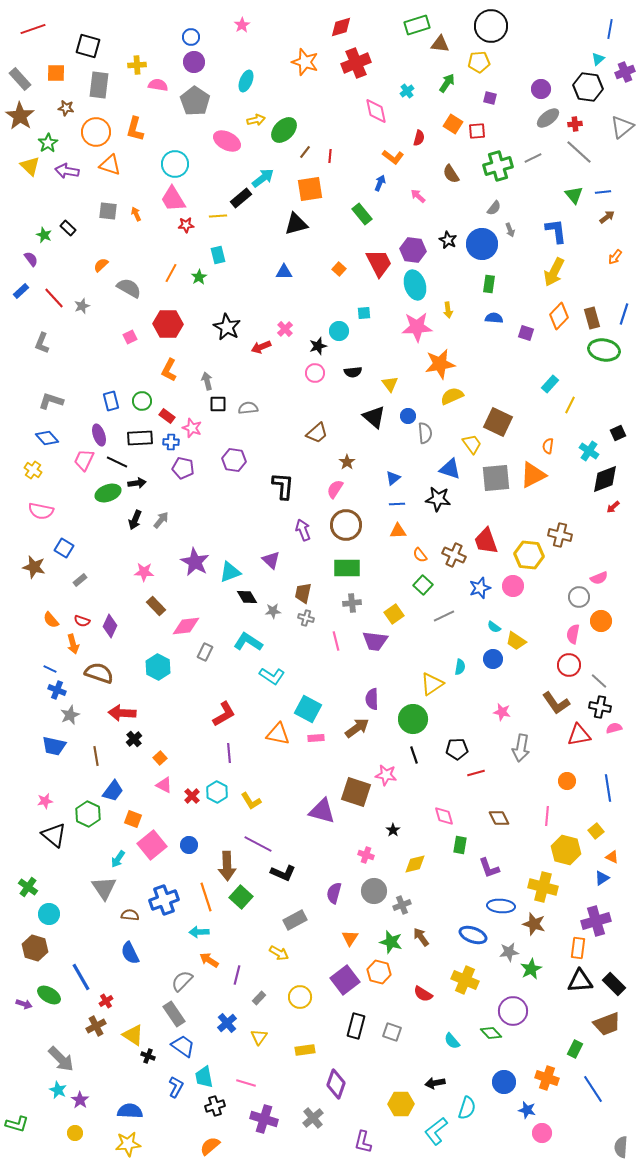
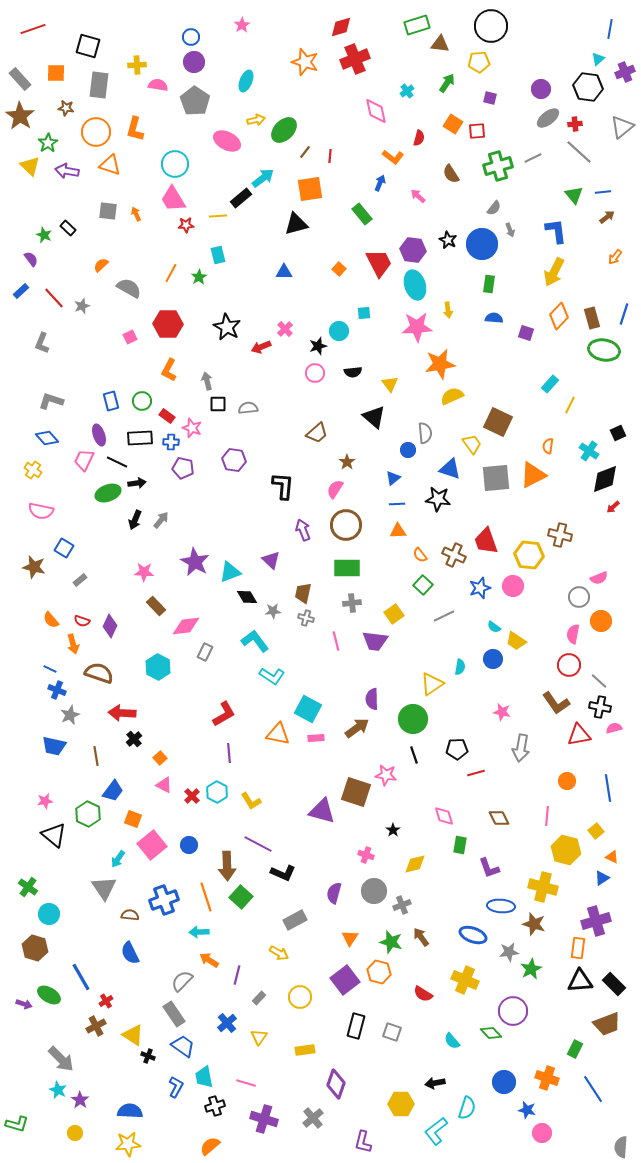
red cross at (356, 63): moved 1 px left, 4 px up
blue circle at (408, 416): moved 34 px down
cyan L-shape at (248, 642): moved 7 px right, 1 px up; rotated 20 degrees clockwise
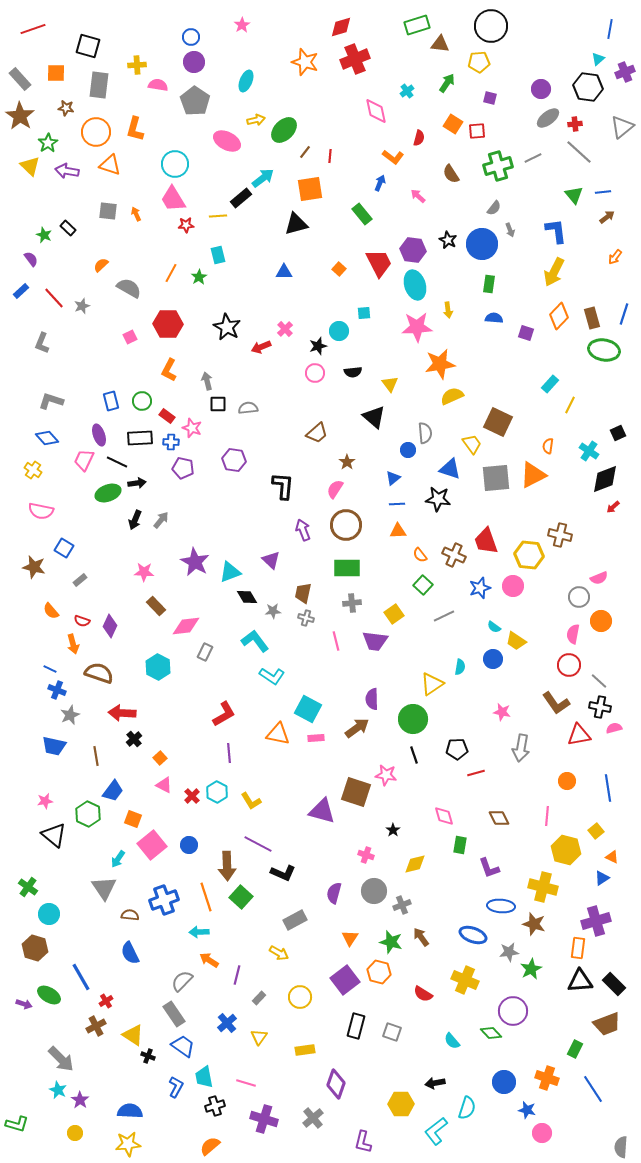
orange semicircle at (51, 620): moved 9 px up
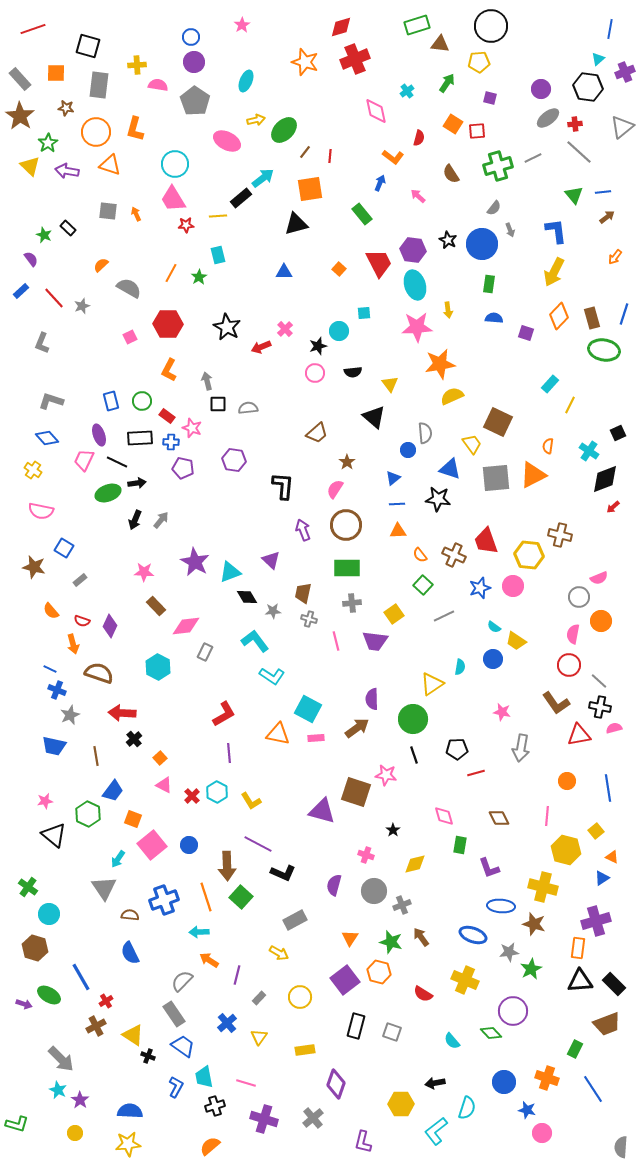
gray cross at (306, 618): moved 3 px right, 1 px down
purple semicircle at (334, 893): moved 8 px up
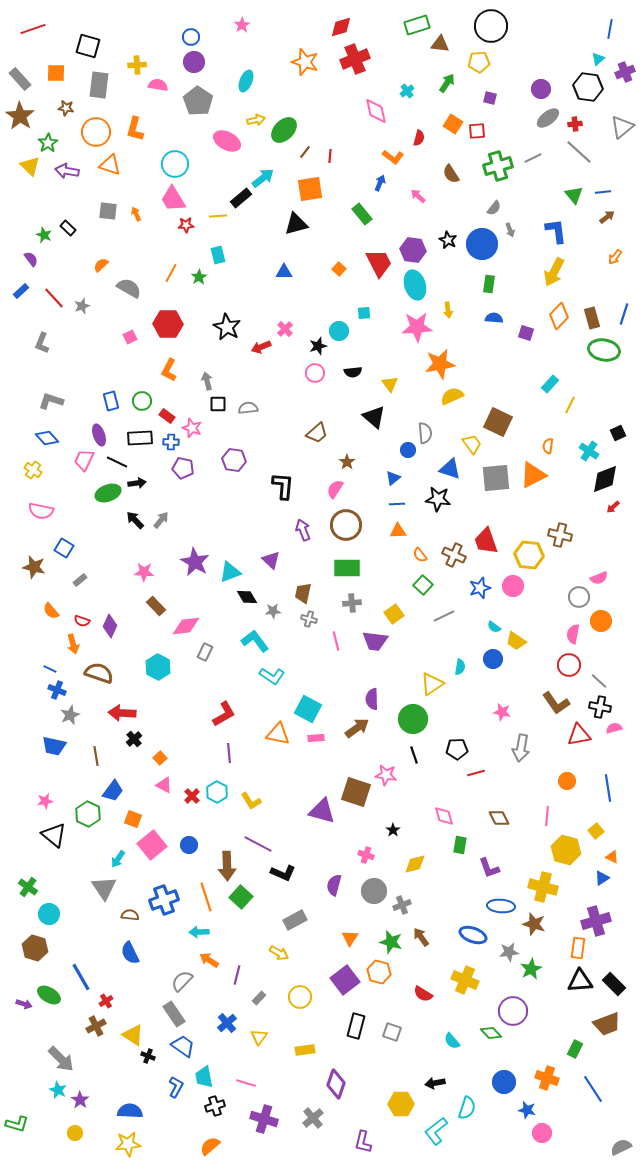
gray pentagon at (195, 101): moved 3 px right
black arrow at (135, 520): rotated 114 degrees clockwise
gray semicircle at (621, 1147): rotated 60 degrees clockwise
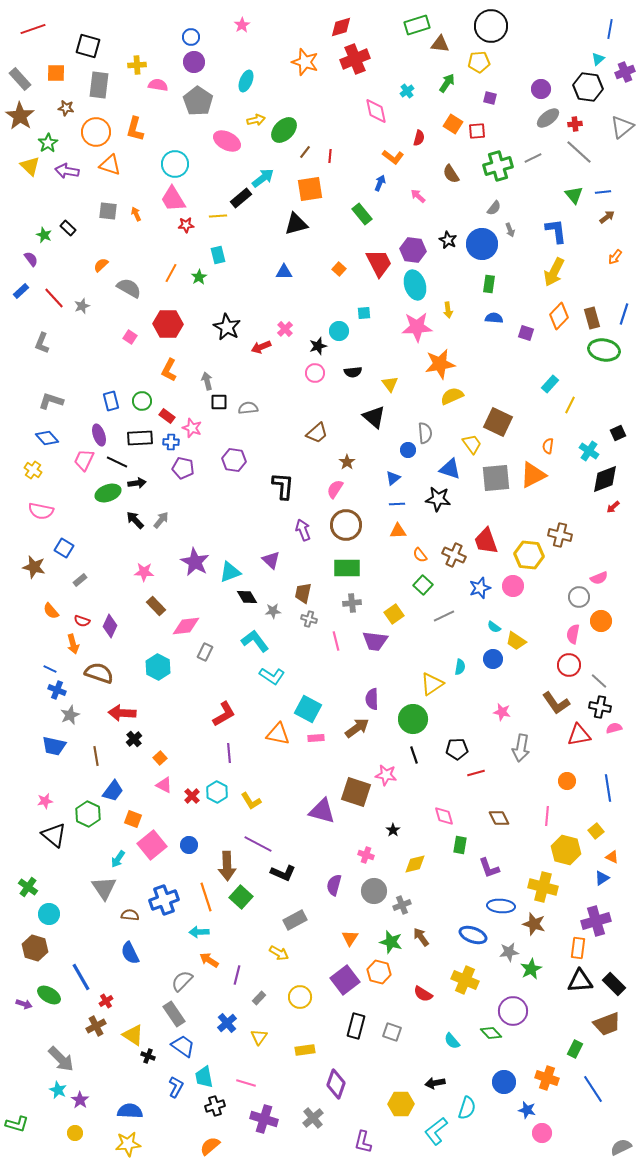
pink square at (130, 337): rotated 32 degrees counterclockwise
black square at (218, 404): moved 1 px right, 2 px up
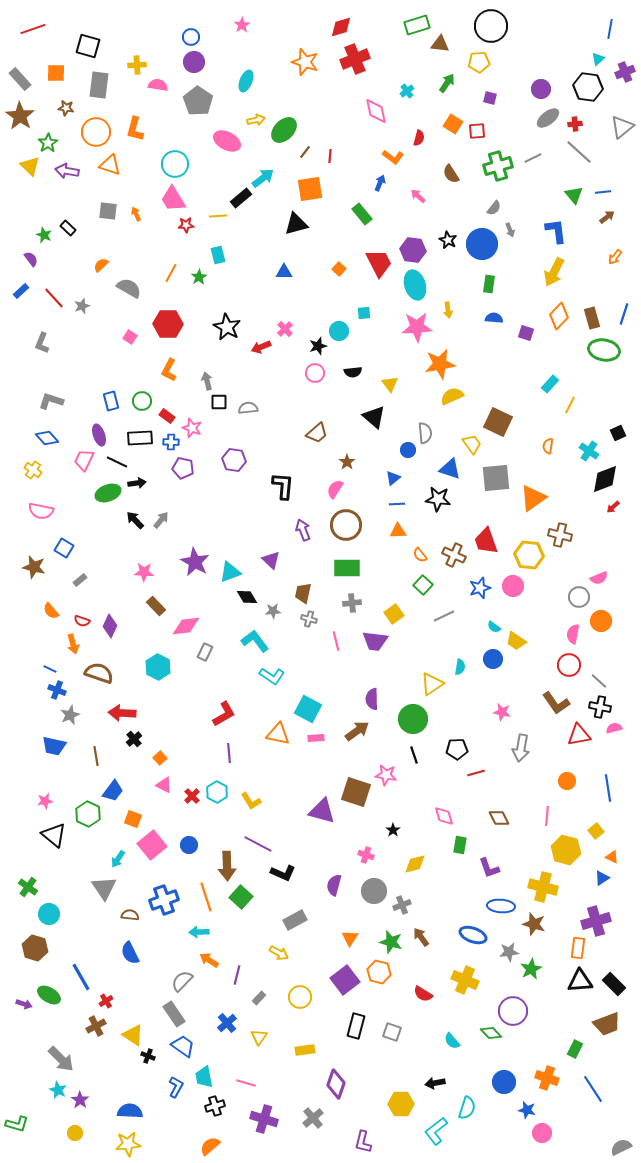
orange triangle at (533, 475): moved 23 px down; rotated 8 degrees counterclockwise
brown arrow at (357, 728): moved 3 px down
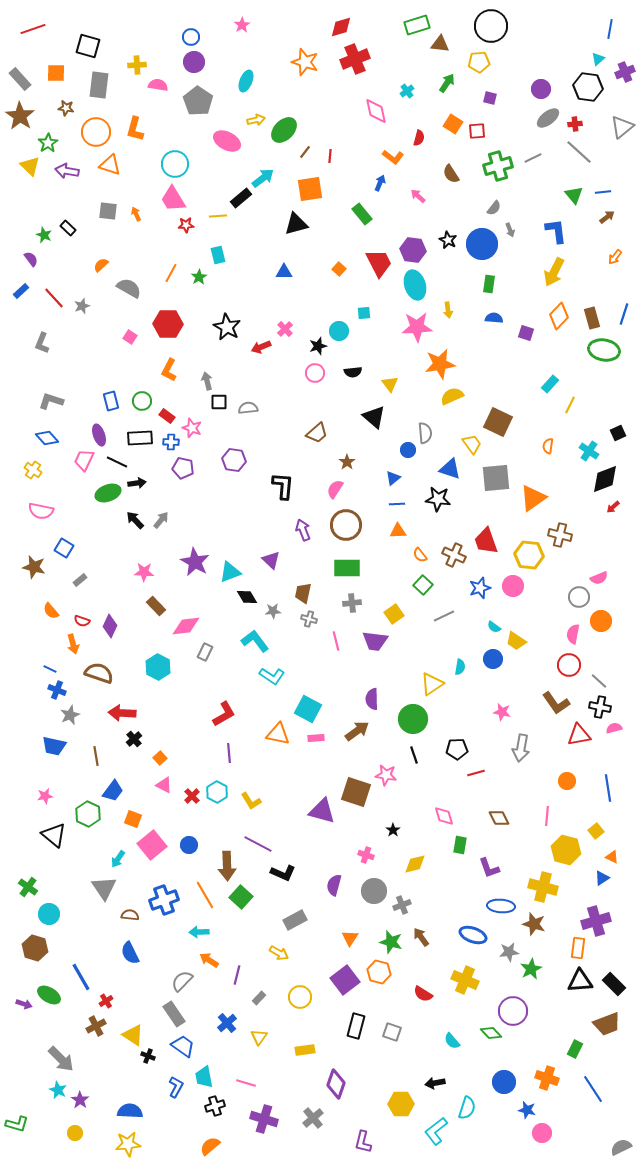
pink star at (45, 801): moved 5 px up
orange line at (206, 897): moved 1 px left, 2 px up; rotated 12 degrees counterclockwise
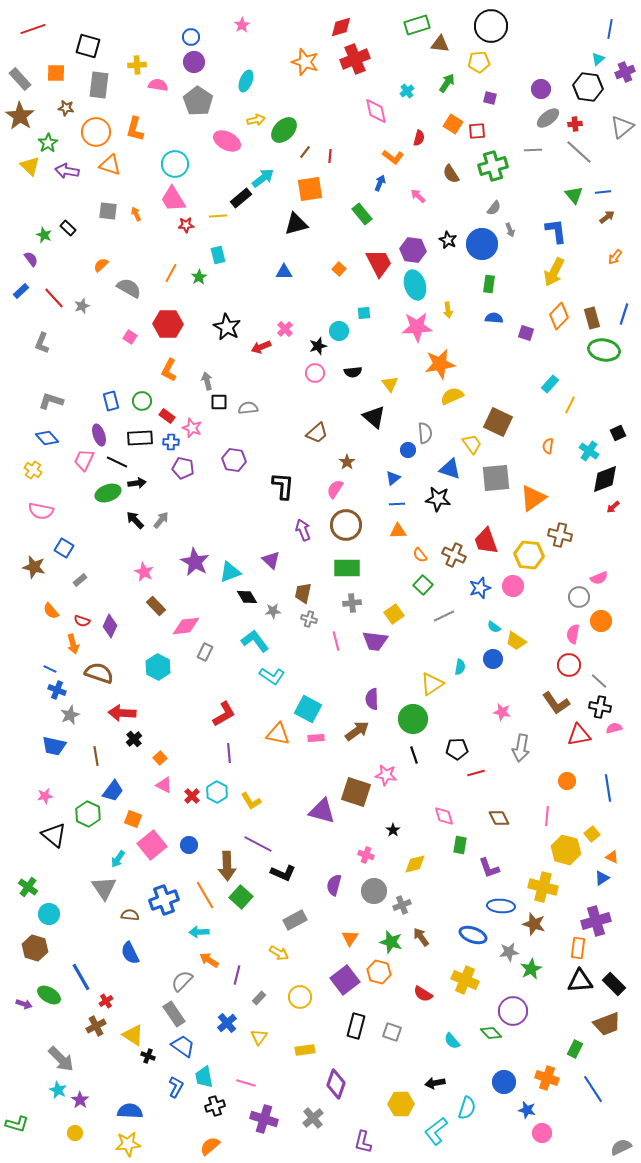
gray line at (533, 158): moved 8 px up; rotated 24 degrees clockwise
green cross at (498, 166): moved 5 px left
pink star at (144, 572): rotated 24 degrees clockwise
yellow square at (596, 831): moved 4 px left, 3 px down
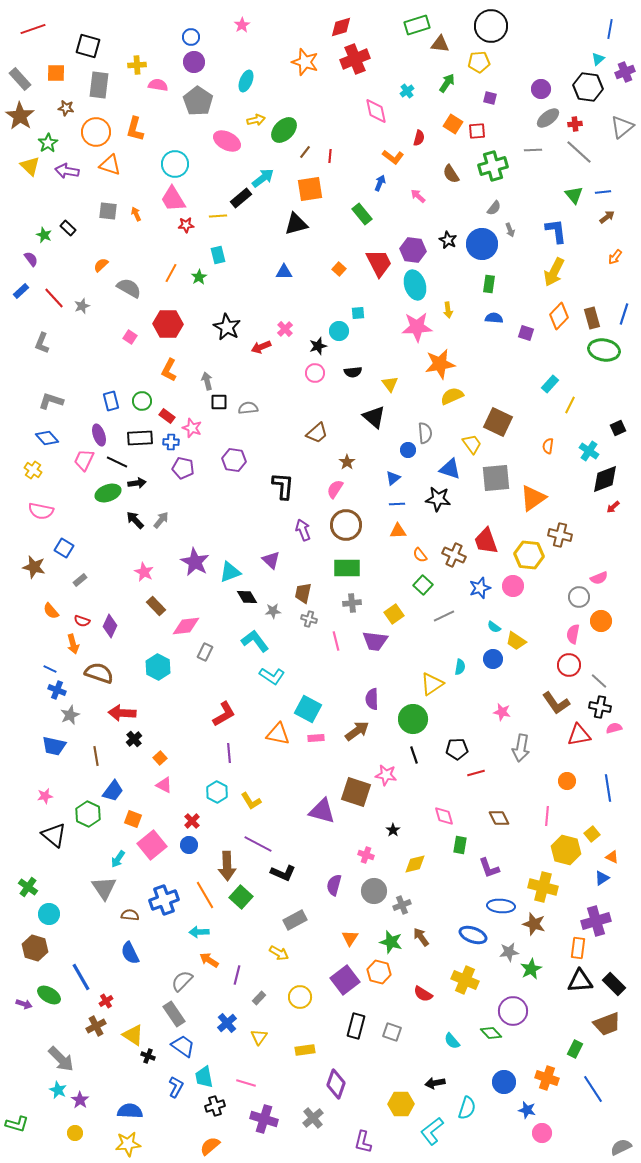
cyan square at (364, 313): moved 6 px left
black square at (618, 433): moved 5 px up
red cross at (192, 796): moved 25 px down
cyan L-shape at (436, 1131): moved 4 px left
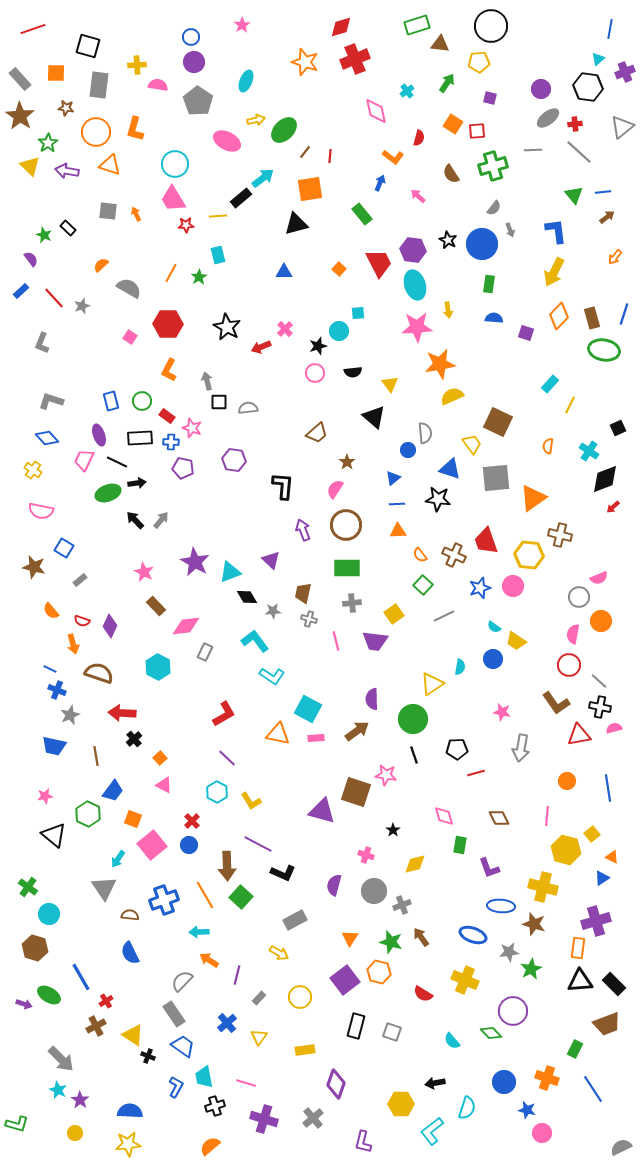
purple line at (229, 753): moved 2 px left, 5 px down; rotated 42 degrees counterclockwise
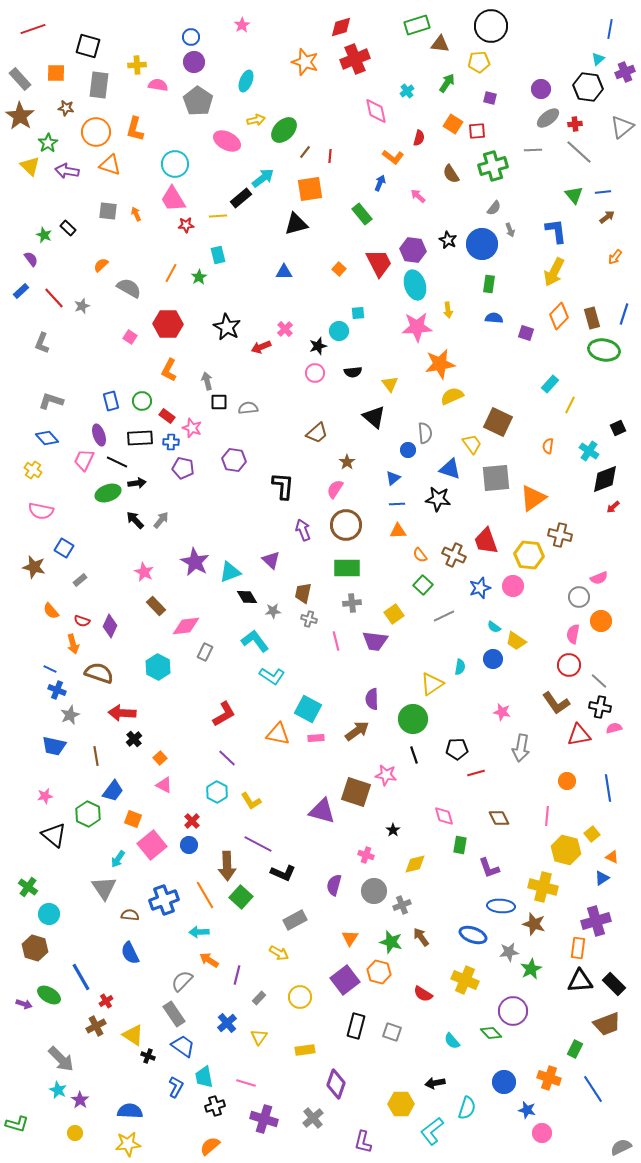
orange cross at (547, 1078): moved 2 px right
